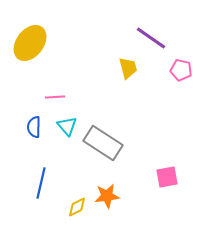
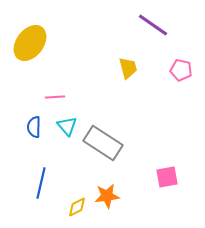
purple line: moved 2 px right, 13 px up
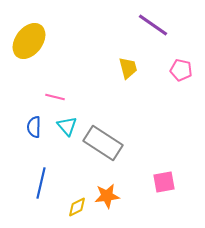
yellow ellipse: moved 1 px left, 2 px up
pink line: rotated 18 degrees clockwise
pink square: moved 3 px left, 5 px down
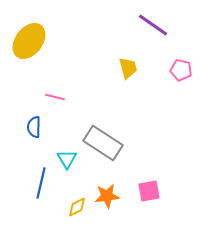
cyan triangle: moved 33 px down; rotated 10 degrees clockwise
pink square: moved 15 px left, 9 px down
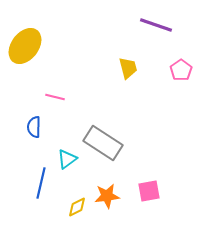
purple line: moved 3 px right; rotated 16 degrees counterclockwise
yellow ellipse: moved 4 px left, 5 px down
pink pentagon: rotated 25 degrees clockwise
cyan triangle: rotated 25 degrees clockwise
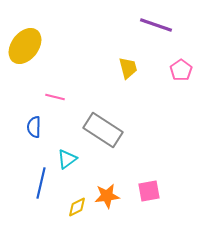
gray rectangle: moved 13 px up
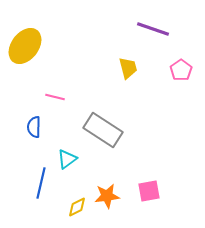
purple line: moved 3 px left, 4 px down
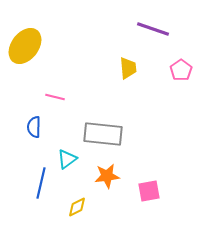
yellow trapezoid: rotated 10 degrees clockwise
gray rectangle: moved 4 px down; rotated 27 degrees counterclockwise
orange star: moved 20 px up
